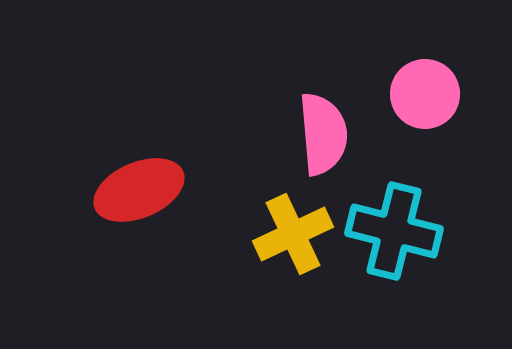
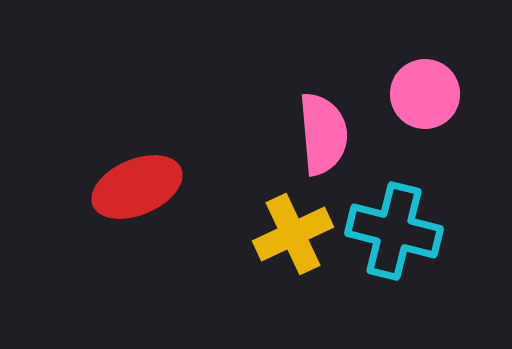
red ellipse: moved 2 px left, 3 px up
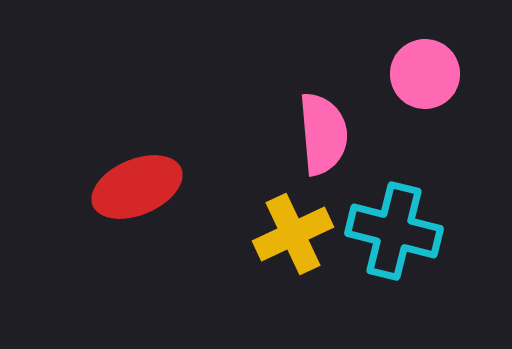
pink circle: moved 20 px up
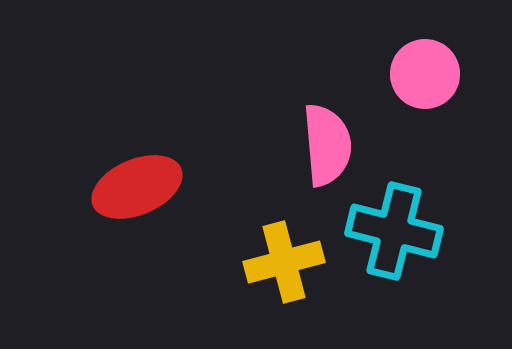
pink semicircle: moved 4 px right, 11 px down
yellow cross: moved 9 px left, 28 px down; rotated 10 degrees clockwise
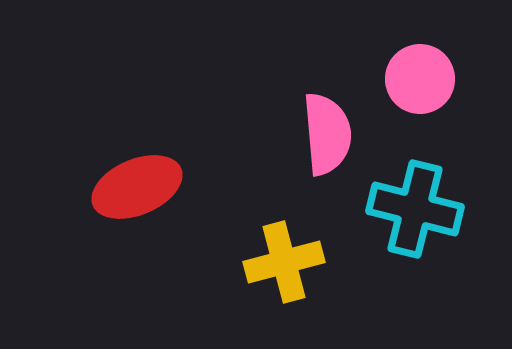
pink circle: moved 5 px left, 5 px down
pink semicircle: moved 11 px up
cyan cross: moved 21 px right, 22 px up
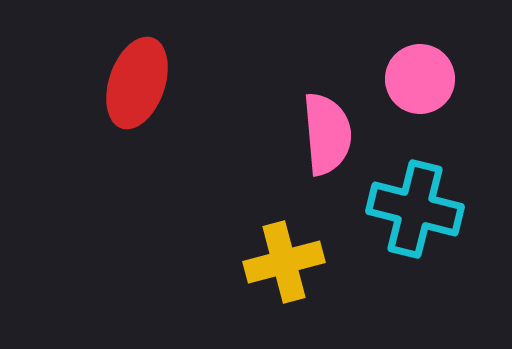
red ellipse: moved 104 px up; rotated 48 degrees counterclockwise
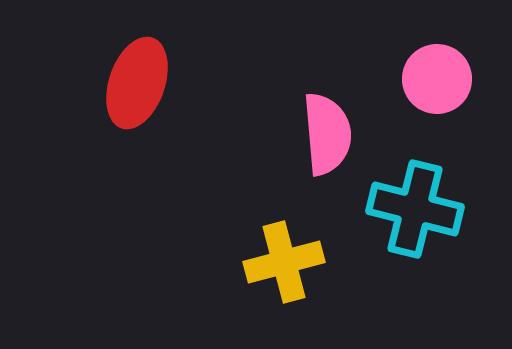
pink circle: moved 17 px right
